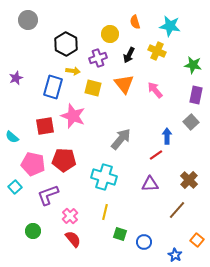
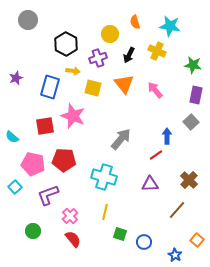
blue rectangle: moved 3 px left
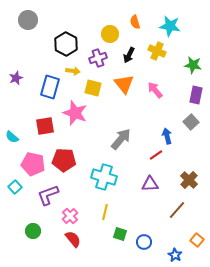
pink star: moved 2 px right, 3 px up
blue arrow: rotated 14 degrees counterclockwise
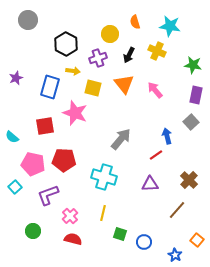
yellow line: moved 2 px left, 1 px down
red semicircle: rotated 36 degrees counterclockwise
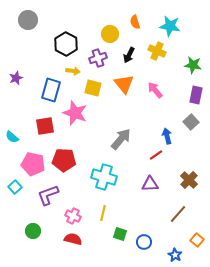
blue rectangle: moved 1 px right, 3 px down
brown line: moved 1 px right, 4 px down
pink cross: moved 3 px right; rotated 21 degrees counterclockwise
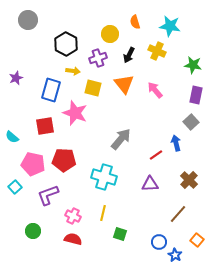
blue arrow: moved 9 px right, 7 px down
blue circle: moved 15 px right
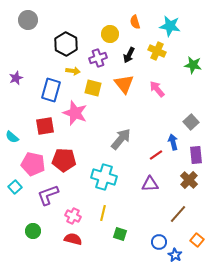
pink arrow: moved 2 px right, 1 px up
purple rectangle: moved 60 px down; rotated 18 degrees counterclockwise
blue arrow: moved 3 px left, 1 px up
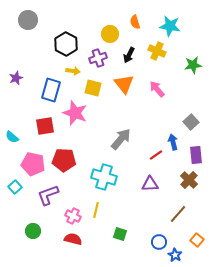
green star: rotated 18 degrees counterclockwise
yellow line: moved 7 px left, 3 px up
